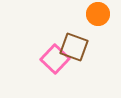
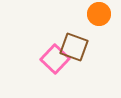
orange circle: moved 1 px right
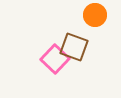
orange circle: moved 4 px left, 1 px down
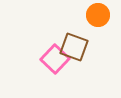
orange circle: moved 3 px right
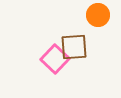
brown square: rotated 24 degrees counterclockwise
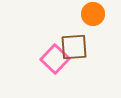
orange circle: moved 5 px left, 1 px up
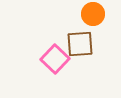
brown square: moved 6 px right, 3 px up
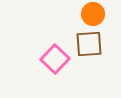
brown square: moved 9 px right
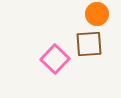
orange circle: moved 4 px right
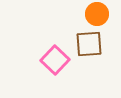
pink square: moved 1 px down
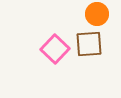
pink square: moved 11 px up
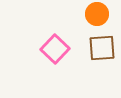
brown square: moved 13 px right, 4 px down
